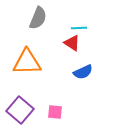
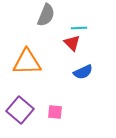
gray semicircle: moved 8 px right, 3 px up
red triangle: rotated 12 degrees clockwise
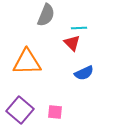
blue semicircle: moved 1 px right, 1 px down
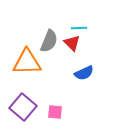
gray semicircle: moved 3 px right, 26 px down
purple square: moved 3 px right, 3 px up
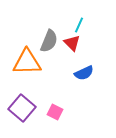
cyan line: moved 3 px up; rotated 63 degrees counterclockwise
purple square: moved 1 px left, 1 px down
pink square: rotated 21 degrees clockwise
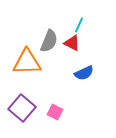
red triangle: rotated 18 degrees counterclockwise
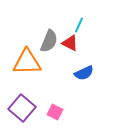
red triangle: moved 2 px left
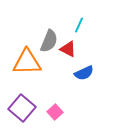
red triangle: moved 2 px left, 6 px down
pink square: rotated 21 degrees clockwise
